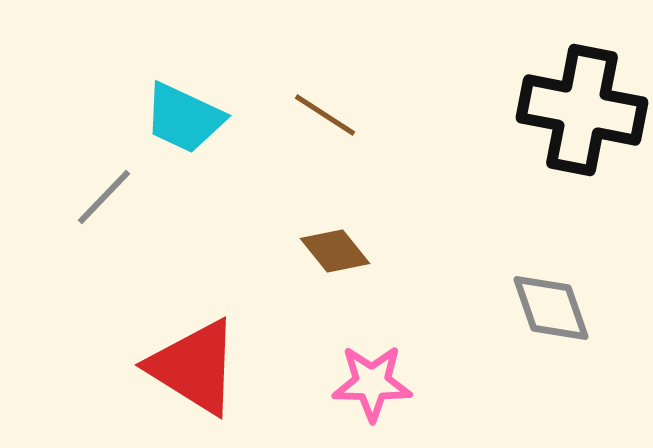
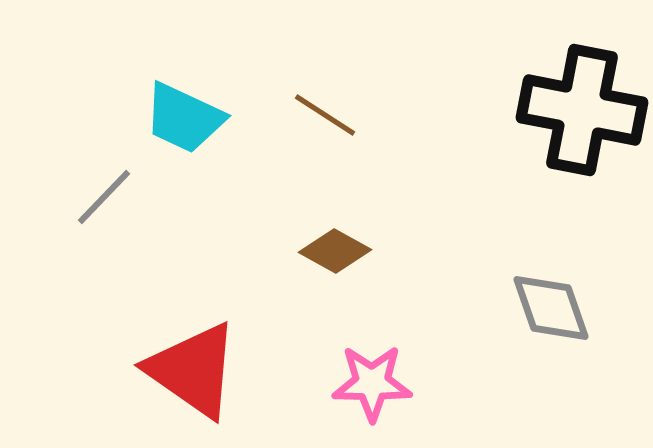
brown diamond: rotated 22 degrees counterclockwise
red triangle: moved 1 px left, 3 px down; rotated 3 degrees clockwise
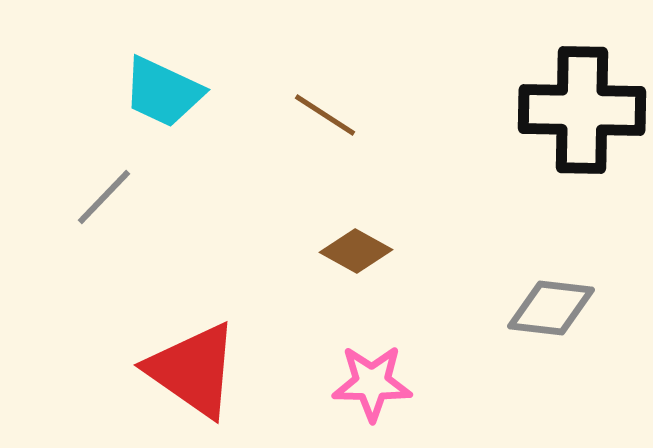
black cross: rotated 10 degrees counterclockwise
cyan trapezoid: moved 21 px left, 26 px up
brown diamond: moved 21 px right
gray diamond: rotated 64 degrees counterclockwise
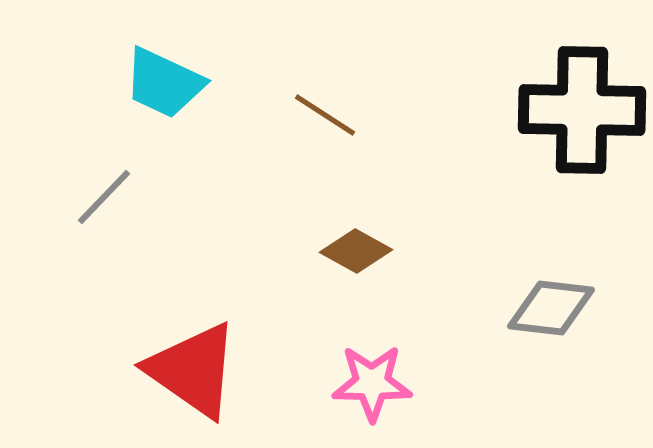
cyan trapezoid: moved 1 px right, 9 px up
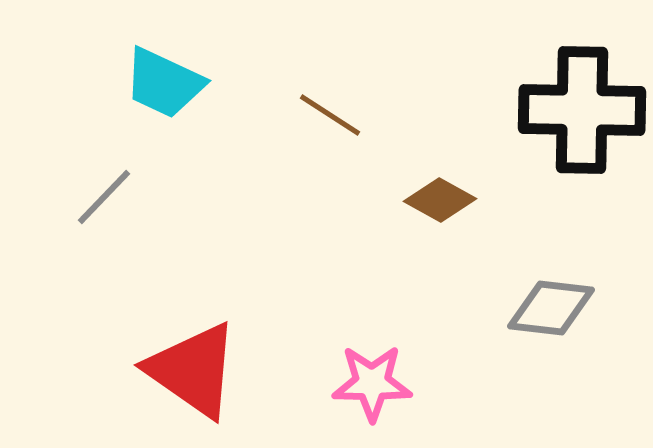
brown line: moved 5 px right
brown diamond: moved 84 px right, 51 px up
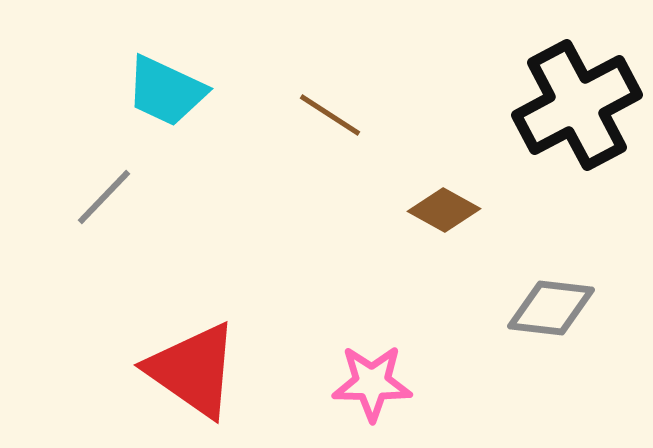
cyan trapezoid: moved 2 px right, 8 px down
black cross: moved 5 px left, 5 px up; rotated 29 degrees counterclockwise
brown diamond: moved 4 px right, 10 px down
